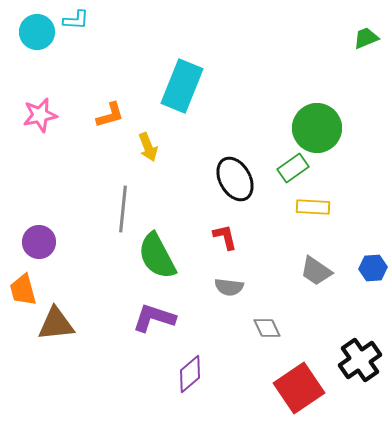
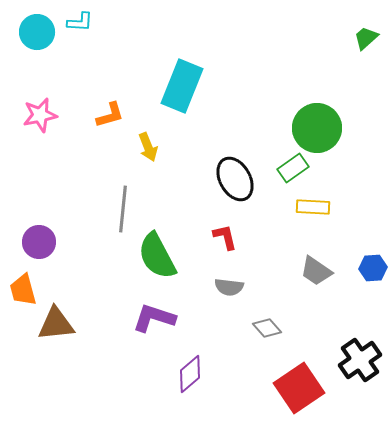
cyan L-shape: moved 4 px right, 2 px down
green trapezoid: rotated 20 degrees counterclockwise
gray diamond: rotated 16 degrees counterclockwise
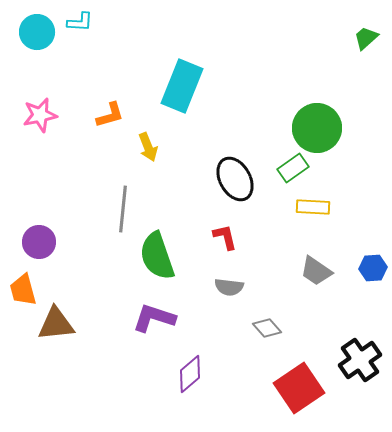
green semicircle: rotated 9 degrees clockwise
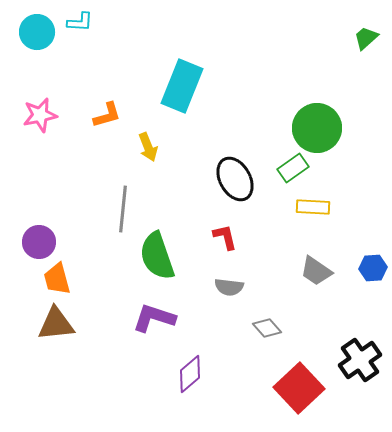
orange L-shape: moved 3 px left
orange trapezoid: moved 34 px right, 11 px up
red square: rotated 9 degrees counterclockwise
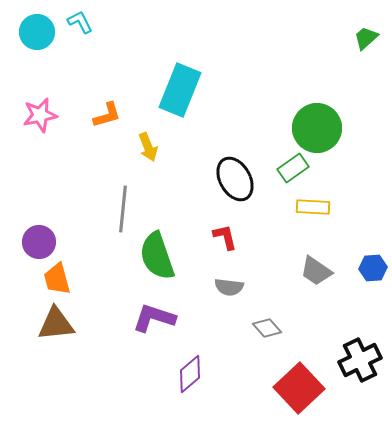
cyan L-shape: rotated 120 degrees counterclockwise
cyan rectangle: moved 2 px left, 4 px down
black cross: rotated 9 degrees clockwise
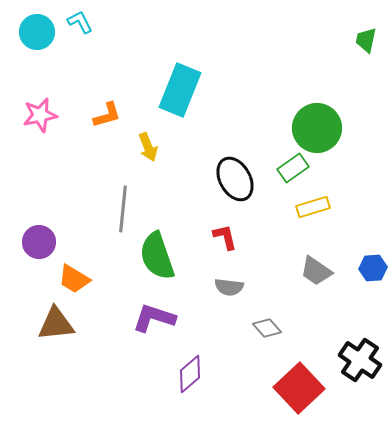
green trapezoid: moved 2 px down; rotated 36 degrees counterclockwise
yellow rectangle: rotated 20 degrees counterclockwise
orange trapezoid: moved 17 px right; rotated 44 degrees counterclockwise
black cross: rotated 30 degrees counterclockwise
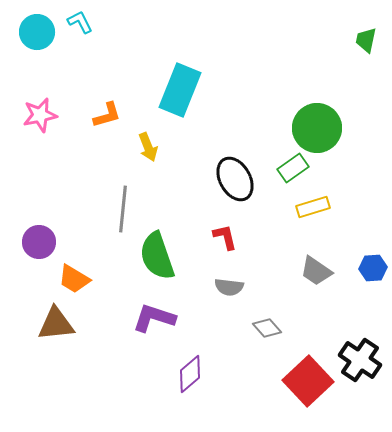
red square: moved 9 px right, 7 px up
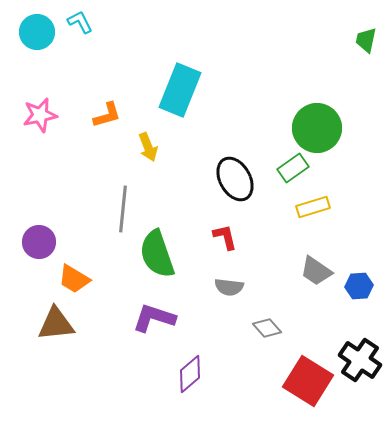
green semicircle: moved 2 px up
blue hexagon: moved 14 px left, 18 px down
red square: rotated 15 degrees counterclockwise
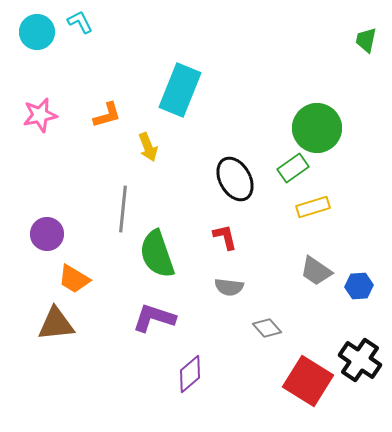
purple circle: moved 8 px right, 8 px up
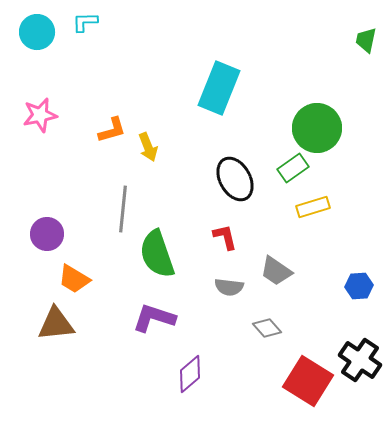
cyan L-shape: moved 5 px right; rotated 64 degrees counterclockwise
cyan rectangle: moved 39 px right, 2 px up
orange L-shape: moved 5 px right, 15 px down
gray trapezoid: moved 40 px left
